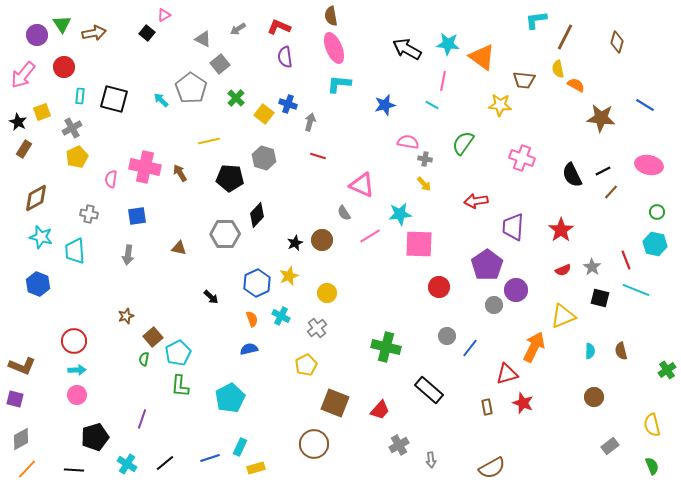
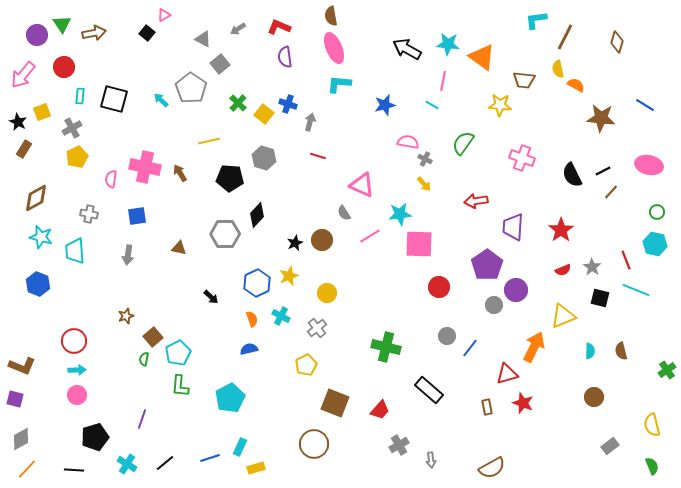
green cross at (236, 98): moved 2 px right, 5 px down
gray cross at (425, 159): rotated 16 degrees clockwise
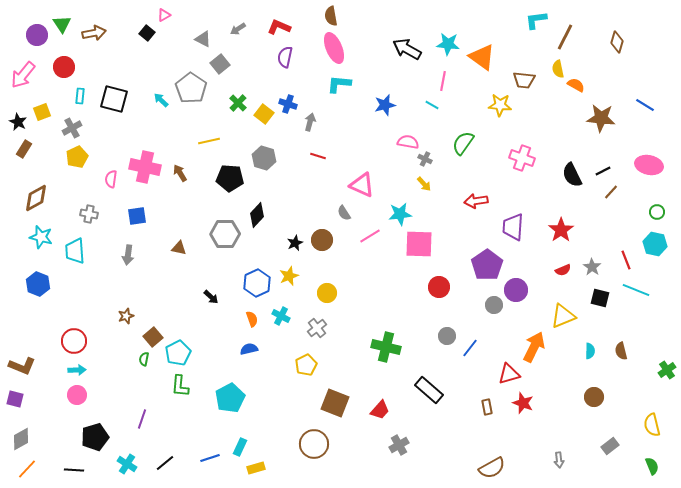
purple semicircle at (285, 57): rotated 20 degrees clockwise
red triangle at (507, 374): moved 2 px right
gray arrow at (431, 460): moved 128 px right
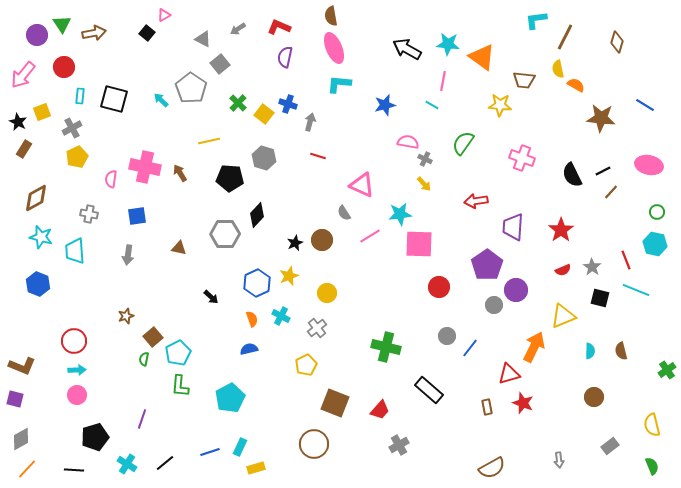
blue line at (210, 458): moved 6 px up
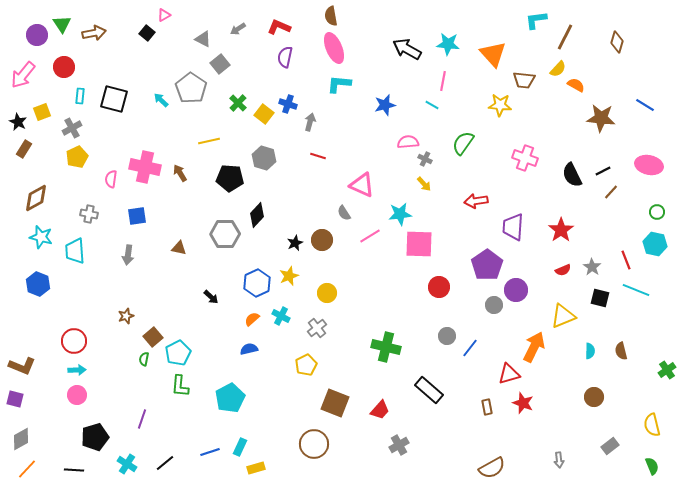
orange triangle at (482, 57): moved 11 px right, 3 px up; rotated 12 degrees clockwise
yellow semicircle at (558, 69): rotated 126 degrees counterclockwise
pink semicircle at (408, 142): rotated 15 degrees counterclockwise
pink cross at (522, 158): moved 3 px right
orange semicircle at (252, 319): rotated 112 degrees counterclockwise
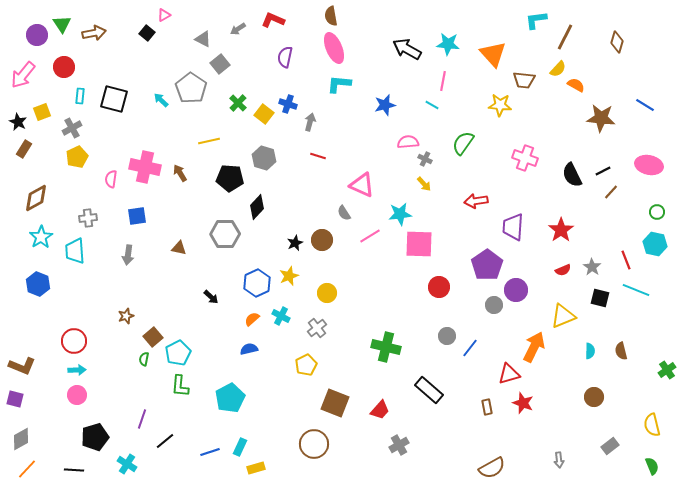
red L-shape at (279, 27): moved 6 px left, 7 px up
gray cross at (89, 214): moved 1 px left, 4 px down; rotated 18 degrees counterclockwise
black diamond at (257, 215): moved 8 px up
cyan star at (41, 237): rotated 25 degrees clockwise
black line at (165, 463): moved 22 px up
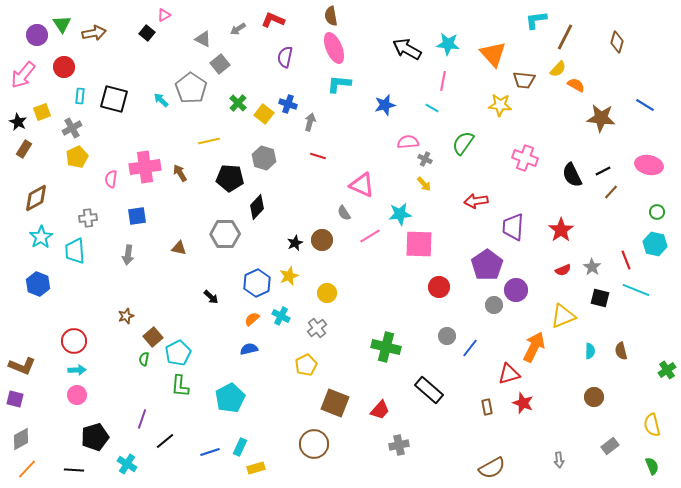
cyan line at (432, 105): moved 3 px down
pink cross at (145, 167): rotated 20 degrees counterclockwise
gray cross at (399, 445): rotated 18 degrees clockwise
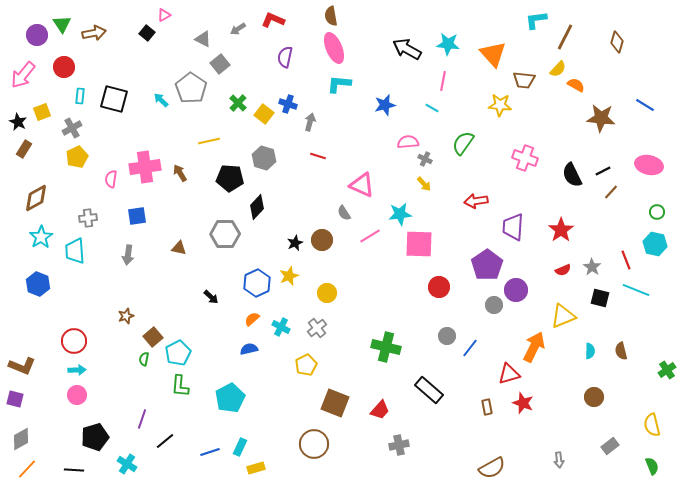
cyan cross at (281, 316): moved 11 px down
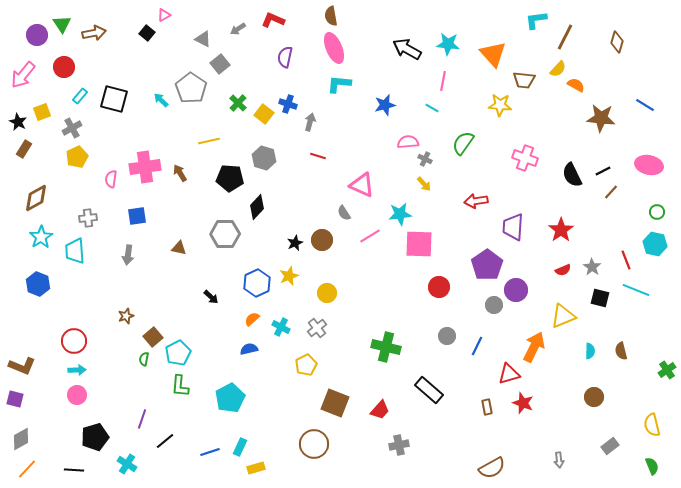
cyan rectangle at (80, 96): rotated 35 degrees clockwise
blue line at (470, 348): moved 7 px right, 2 px up; rotated 12 degrees counterclockwise
